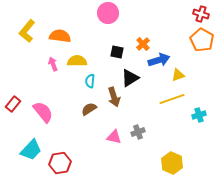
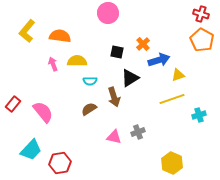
cyan semicircle: rotated 96 degrees counterclockwise
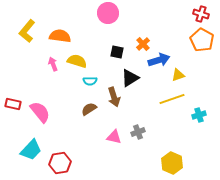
yellow semicircle: rotated 18 degrees clockwise
red rectangle: rotated 63 degrees clockwise
pink semicircle: moved 3 px left
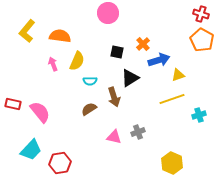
yellow semicircle: rotated 96 degrees clockwise
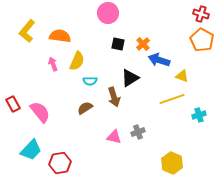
black square: moved 1 px right, 8 px up
blue arrow: rotated 145 degrees counterclockwise
yellow triangle: moved 4 px right, 1 px down; rotated 40 degrees clockwise
red rectangle: rotated 49 degrees clockwise
brown semicircle: moved 4 px left, 1 px up
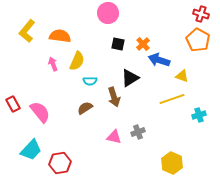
orange pentagon: moved 4 px left
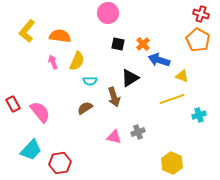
pink arrow: moved 2 px up
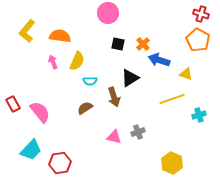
yellow triangle: moved 4 px right, 2 px up
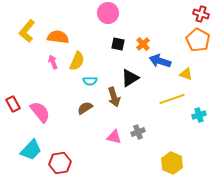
orange semicircle: moved 2 px left, 1 px down
blue arrow: moved 1 px right, 1 px down
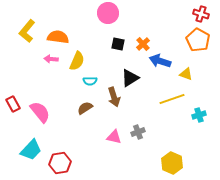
pink arrow: moved 2 px left, 3 px up; rotated 64 degrees counterclockwise
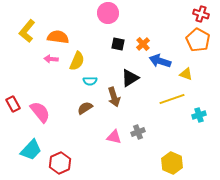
red hexagon: rotated 15 degrees counterclockwise
